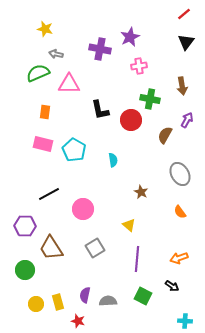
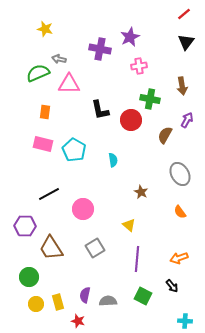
gray arrow: moved 3 px right, 5 px down
green circle: moved 4 px right, 7 px down
black arrow: rotated 16 degrees clockwise
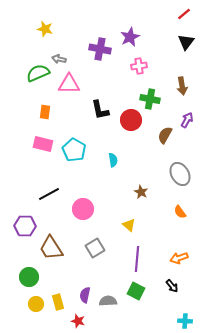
green square: moved 7 px left, 5 px up
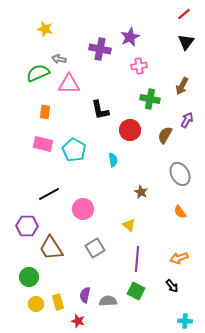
brown arrow: rotated 36 degrees clockwise
red circle: moved 1 px left, 10 px down
purple hexagon: moved 2 px right
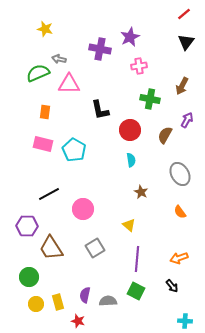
cyan semicircle: moved 18 px right
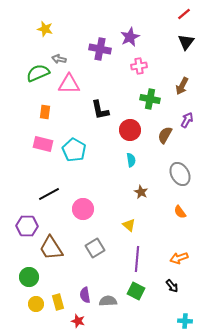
purple semicircle: rotated 21 degrees counterclockwise
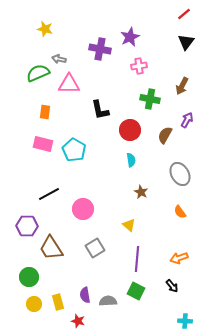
yellow circle: moved 2 px left
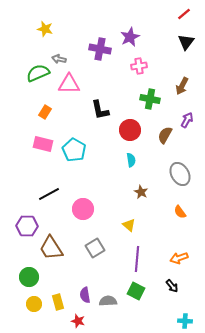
orange rectangle: rotated 24 degrees clockwise
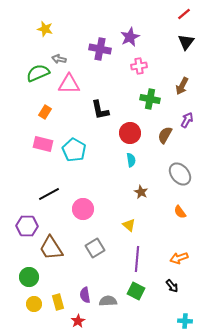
red circle: moved 3 px down
gray ellipse: rotated 10 degrees counterclockwise
red star: rotated 24 degrees clockwise
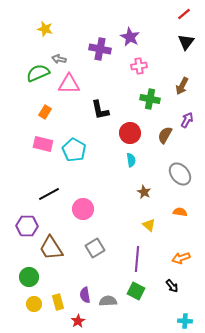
purple star: rotated 18 degrees counterclockwise
brown star: moved 3 px right
orange semicircle: rotated 136 degrees clockwise
yellow triangle: moved 20 px right
orange arrow: moved 2 px right
